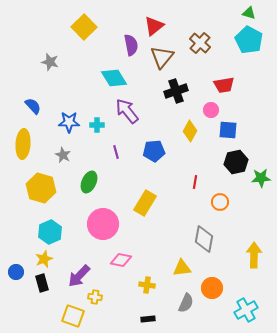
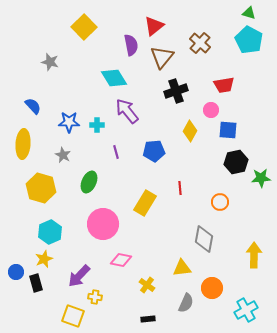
red line at (195, 182): moved 15 px left, 6 px down; rotated 16 degrees counterclockwise
black rectangle at (42, 283): moved 6 px left
yellow cross at (147, 285): rotated 28 degrees clockwise
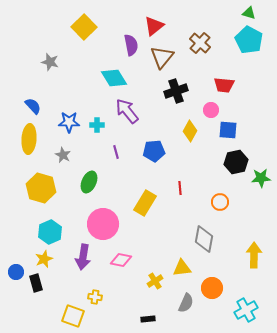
red trapezoid at (224, 85): rotated 15 degrees clockwise
yellow ellipse at (23, 144): moved 6 px right, 5 px up
purple arrow at (79, 276): moved 4 px right, 19 px up; rotated 35 degrees counterclockwise
yellow cross at (147, 285): moved 8 px right, 4 px up; rotated 21 degrees clockwise
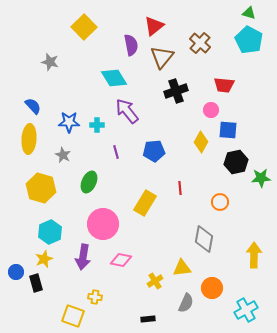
yellow diamond at (190, 131): moved 11 px right, 11 px down
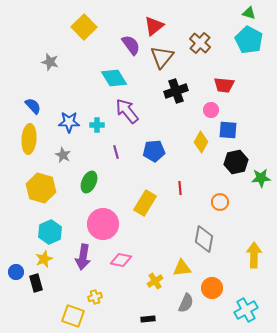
purple semicircle at (131, 45): rotated 25 degrees counterclockwise
yellow cross at (95, 297): rotated 24 degrees counterclockwise
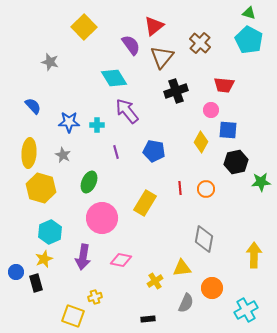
yellow ellipse at (29, 139): moved 14 px down
blue pentagon at (154, 151): rotated 15 degrees clockwise
green star at (261, 178): moved 4 px down
orange circle at (220, 202): moved 14 px left, 13 px up
pink circle at (103, 224): moved 1 px left, 6 px up
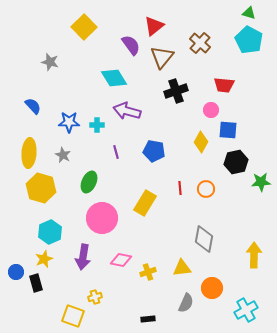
purple arrow at (127, 111): rotated 36 degrees counterclockwise
yellow cross at (155, 281): moved 7 px left, 9 px up; rotated 14 degrees clockwise
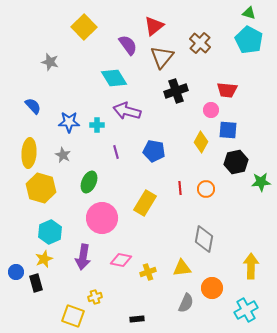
purple semicircle at (131, 45): moved 3 px left
red trapezoid at (224, 85): moved 3 px right, 5 px down
yellow arrow at (254, 255): moved 3 px left, 11 px down
black rectangle at (148, 319): moved 11 px left
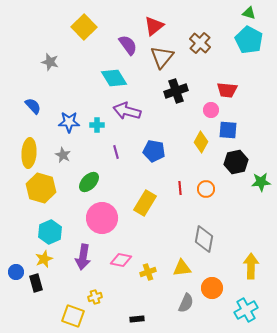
green ellipse at (89, 182): rotated 20 degrees clockwise
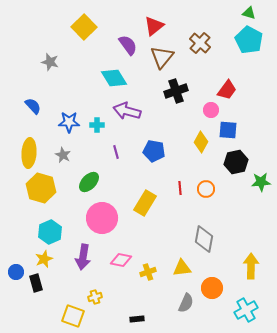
red trapezoid at (227, 90): rotated 60 degrees counterclockwise
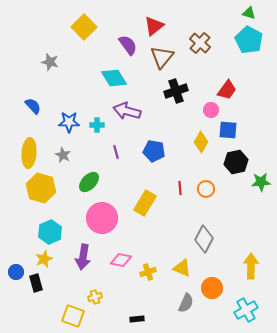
gray diamond at (204, 239): rotated 16 degrees clockwise
yellow triangle at (182, 268): rotated 30 degrees clockwise
